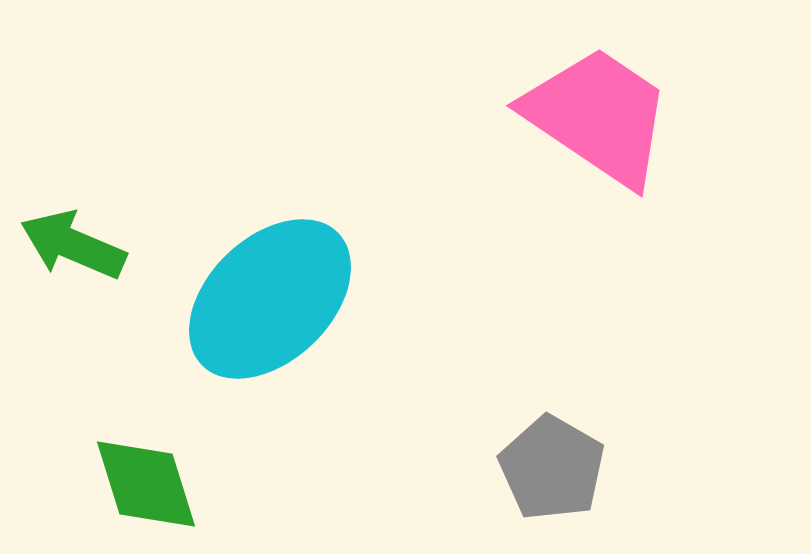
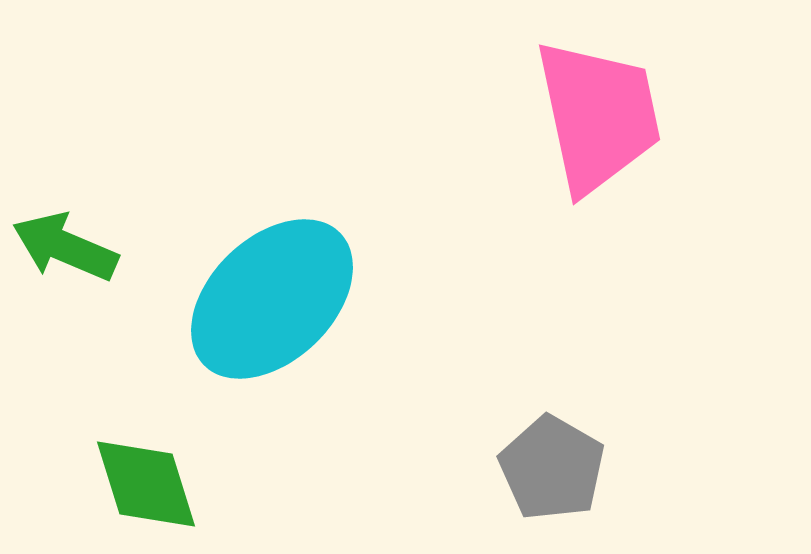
pink trapezoid: rotated 44 degrees clockwise
green arrow: moved 8 px left, 2 px down
cyan ellipse: moved 2 px right
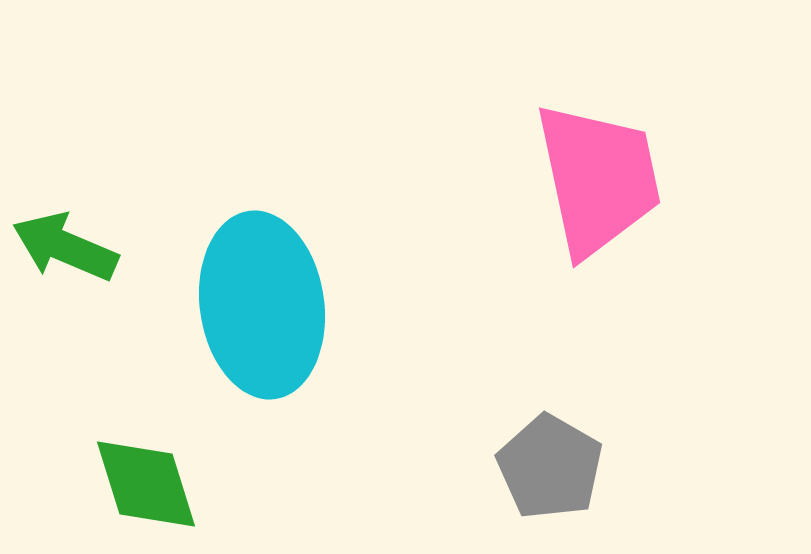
pink trapezoid: moved 63 px down
cyan ellipse: moved 10 px left, 6 px down; rotated 54 degrees counterclockwise
gray pentagon: moved 2 px left, 1 px up
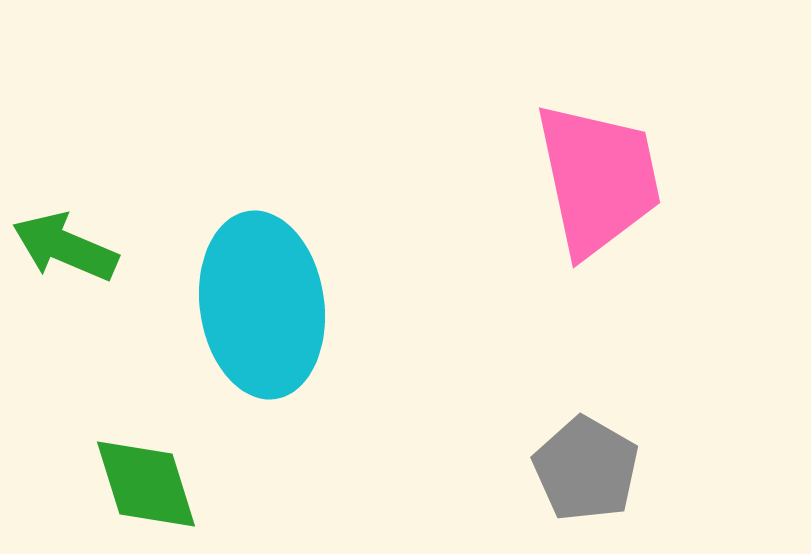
gray pentagon: moved 36 px right, 2 px down
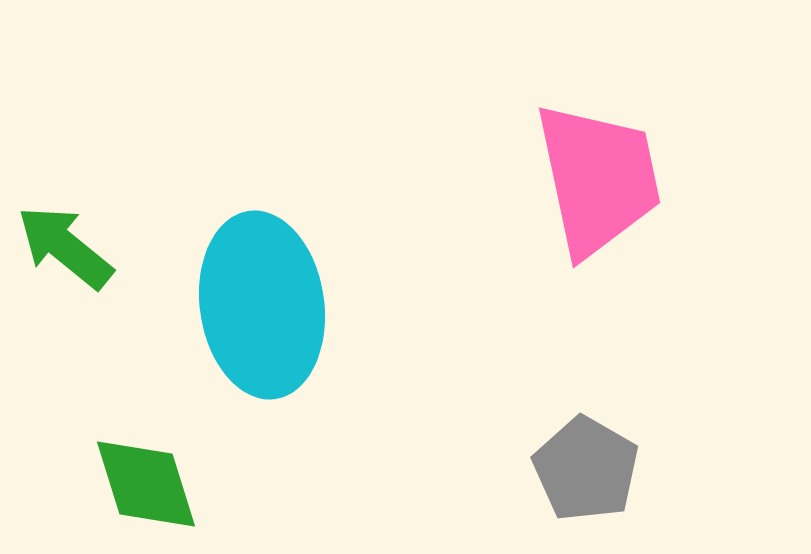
green arrow: rotated 16 degrees clockwise
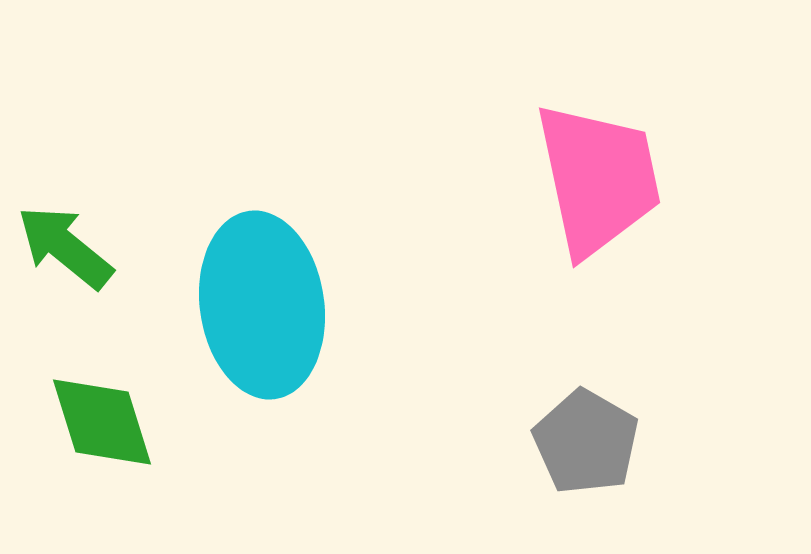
gray pentagon: moved 27 px up
green diamond: moved 44 px left, 62 px up
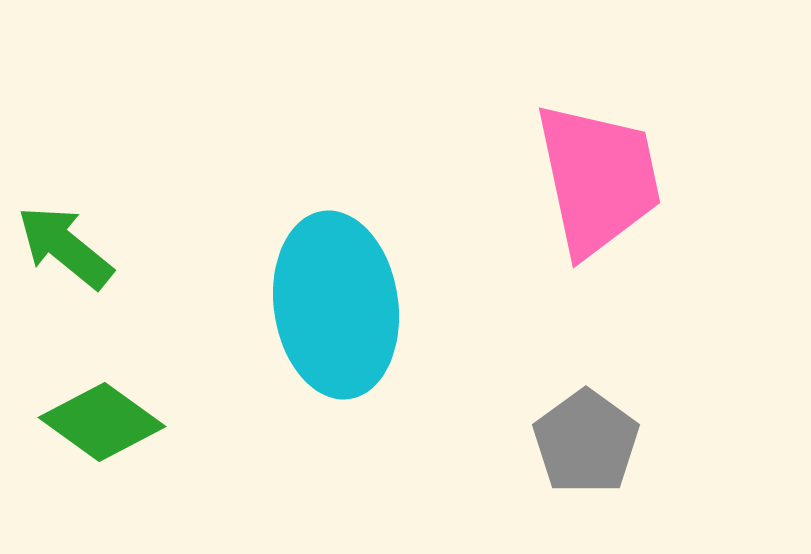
cyan ellipse: moved 74 px right
green diamond: rotated 37 degrees counterclockwise
gray pentagon: rotated 6 degrees clockwise
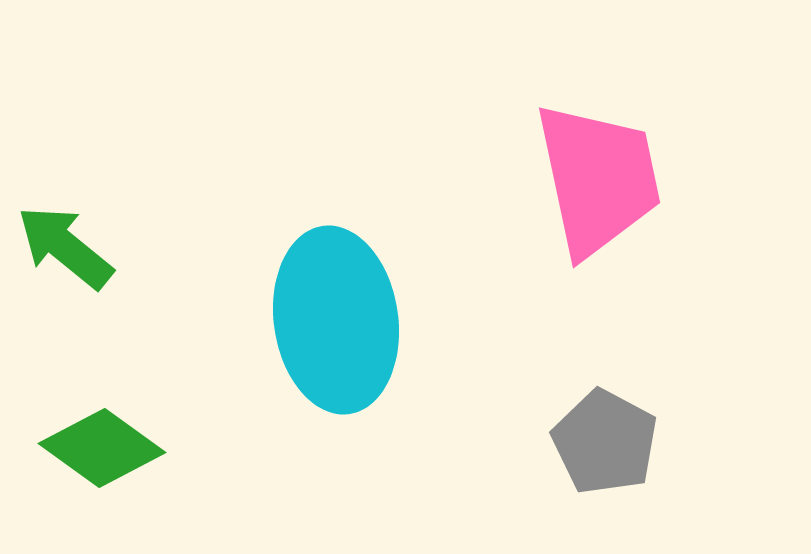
cyan ellipse: moved 15 px down
green diamond: moved 26 px down
gray pentagon: moved 19 px right; rotated 8 degrees counterclockwise
